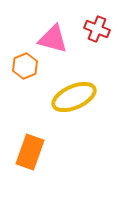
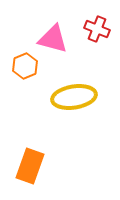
yellow ellipse: rotated 15 degrees clockwise
orange rectangle: moved 14 px down
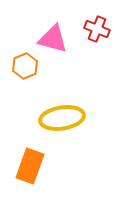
yellow ellipse: moved 12 px left, 21 px down
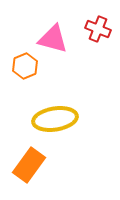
red cross: moved 1 px right
yellow ellipse: moved 7 px left, 1 px down
orange rectangle: moved 1 px left, 1 px up; rotated 16 degrees clockwise
